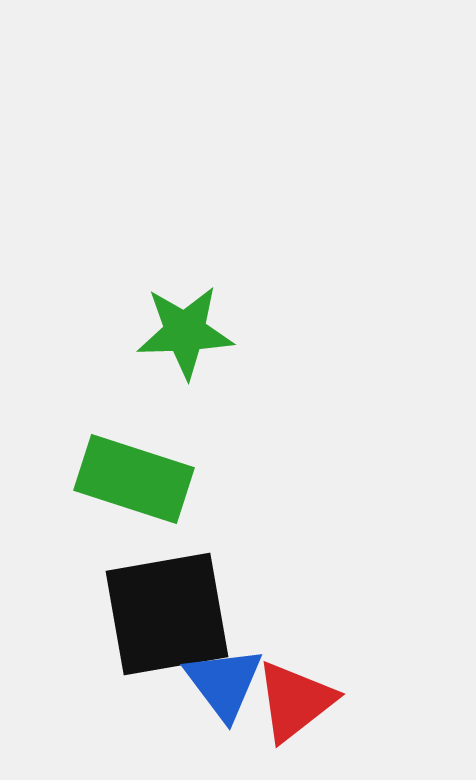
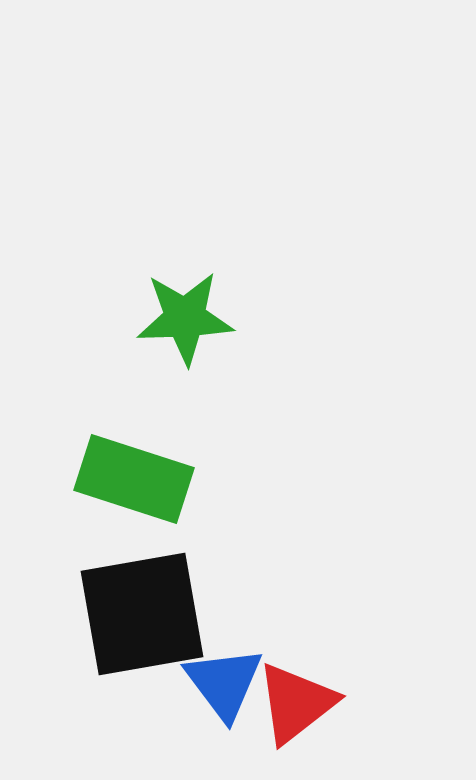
green star: moved 14 px up
black square: moved 25 px left
red triangle: moved 1 px right, 2 px down
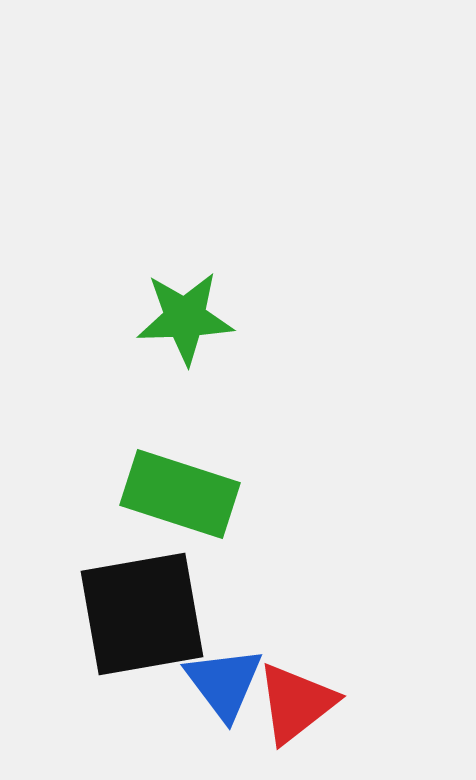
green rectangle: moved 46 px right, 15 px down
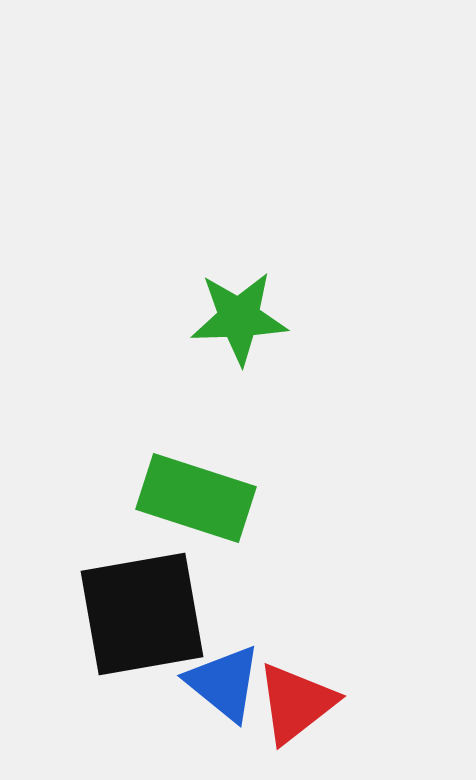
green star: moved 54 px right
green rectangle: moved 16 px right, 4 px down
blue triangle: rotated 14 degrees counterclockwise
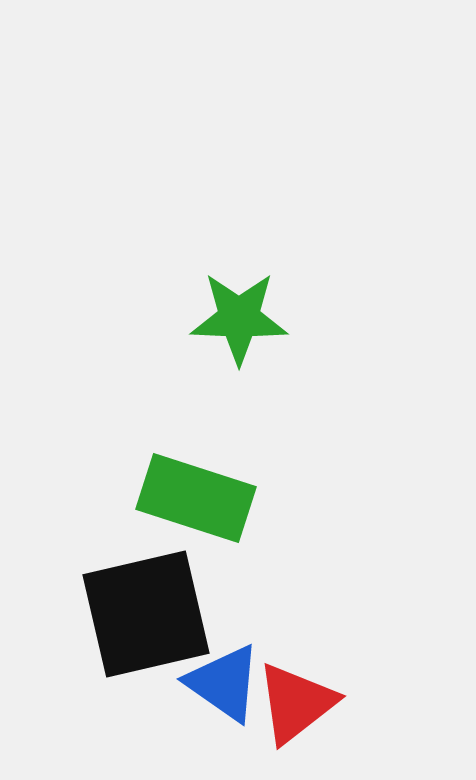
green star: rotated 4 degrees clockwise
black square: moved 4 px right; rotated 3 degrees counterclockwise
blue triangle: rotated 4 degrees counterclockwise
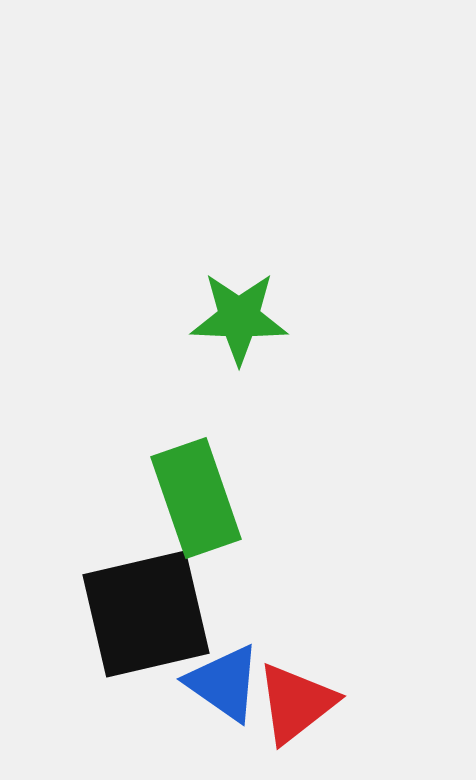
green rectangle: rotated 53 degrees clockwise
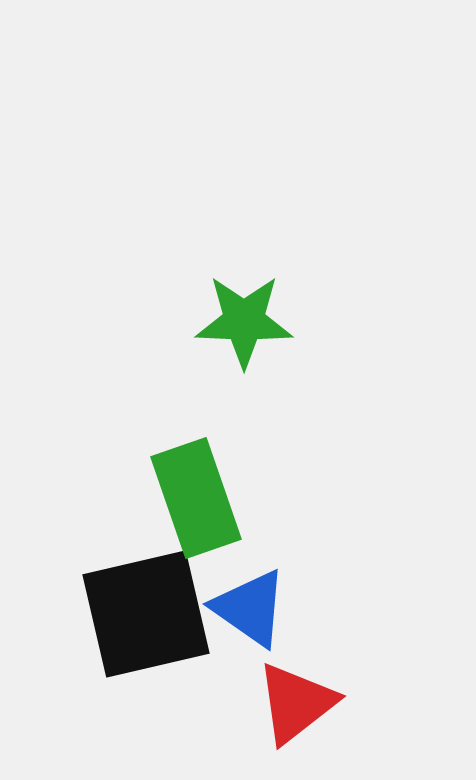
green star: moved 5 px right, 3 px down
blue triangle: moved 26 px right, 75 px up
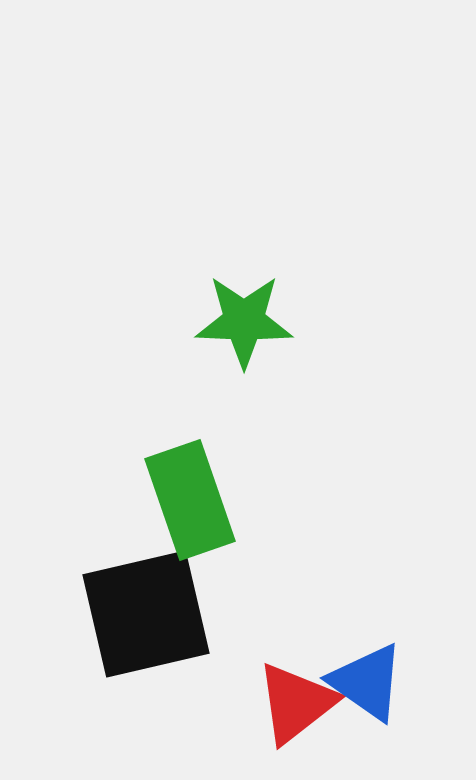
green rectangle: moved 6 px left, 2 px down
blue triangle: moved 117 px right, 74 px down
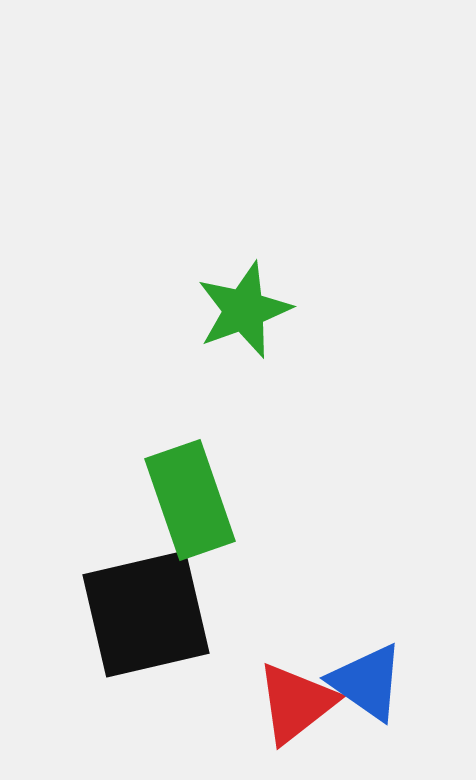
green star: moved 11 px up; rotated 22 degrees counterclockwise
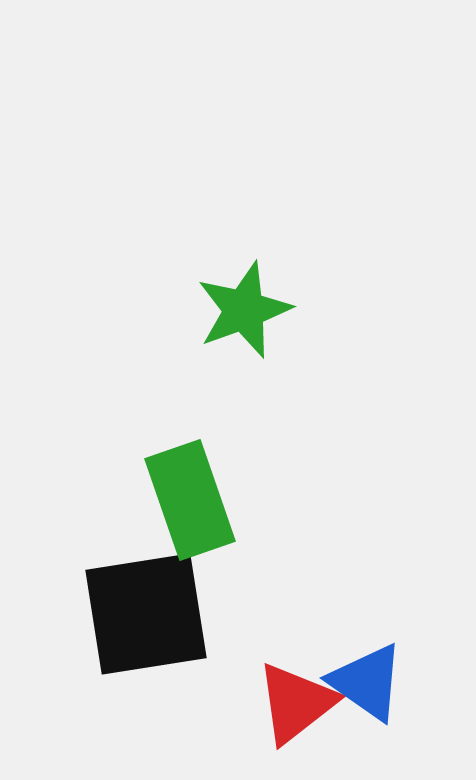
black square: rotated 4 degrees clockwise
